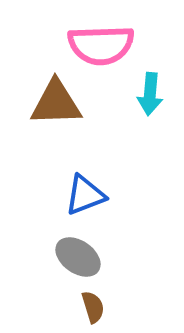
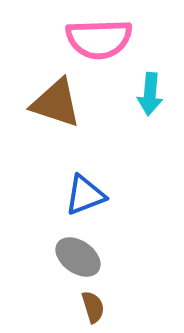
pink semicircle: moved 2 px left, 6 px up
brown triangle: rotated 20 degrees clockwise
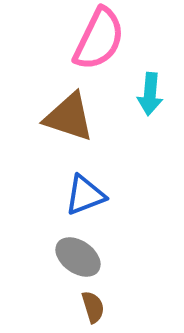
pink semicircle: rotated 62 degrees counterclockwise
brown triangle: moved 13 px right, 14 px down
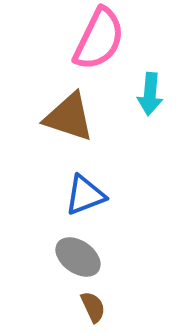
brown semicircle: rotated 8 degrees counterclockwise
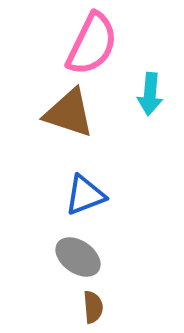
pink semicircle: moved 7 px left, 5 px down
brown triangle: moved 4 px up
brown semicircle: rotated 20 degrees clockwise
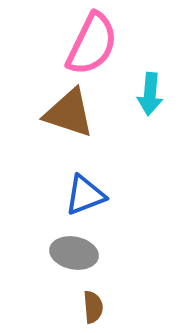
gray ellipse: moved 4 px left, 4 px up; rotated 24 degrees counterclockwise
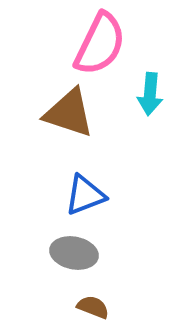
pink semicircle: moved 8 px right
brown semicircle: rotated 64 degrees counterclockwise
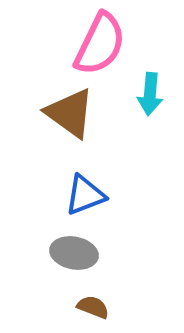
brown triangle: moved 1 px right; rotated 18 degrees clockwise
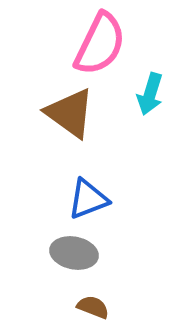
cyan arrow: rotated 12 degrees clockwise
blue triangle: moved 3 px right, 4 px down
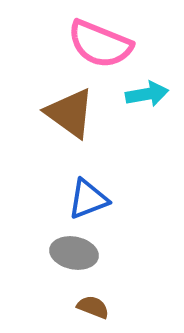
pink semicircle: rotated 86 degrees clockwise
cyan arrow: moved 3 px left; rotated 117 degrees counterclockwise
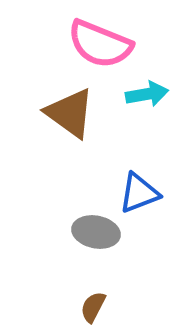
blue triangle: moved 51 px right, 6 px up
gray ellipse: moved 22 px right, 21 px up
brown semicircle: rotated 84 degrees counterclockwise
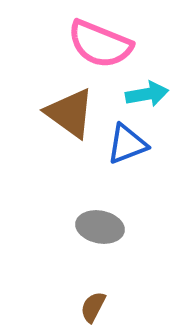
blue triangle: moved 12 px left, 49 px up
gray ellipse: moved 4 px right, 5 px up
